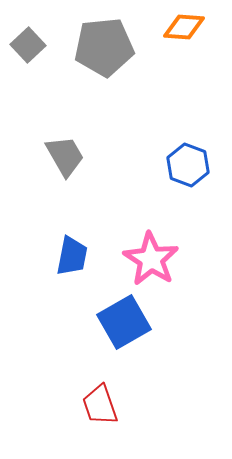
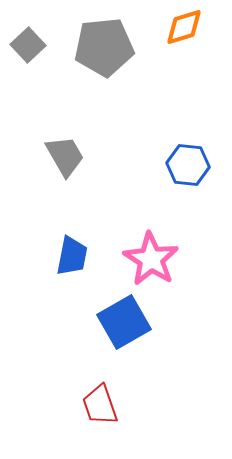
orange diamond: rotated 21 degrees counterclockwise
blue hexagon: rotated 15 degrees counterclockwise
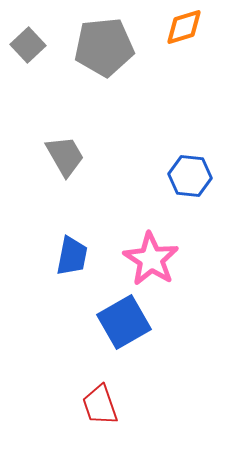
blue hexagon: moved 2 px right, 11 px down
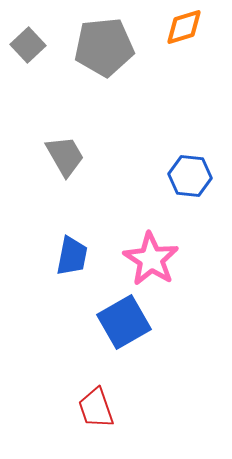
red trapezoid: moved 4 px left, 3 px down
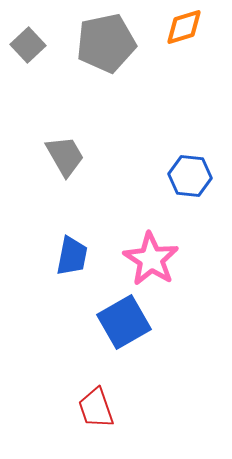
gray pentagon: moved 2 px right, 4 px up; rotated 6 degrees counterclockwise
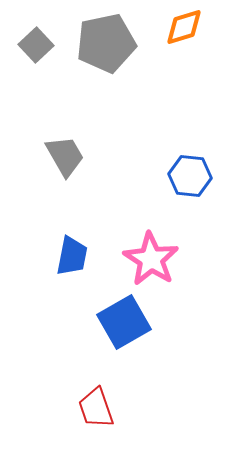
gray square: moved 8 px right
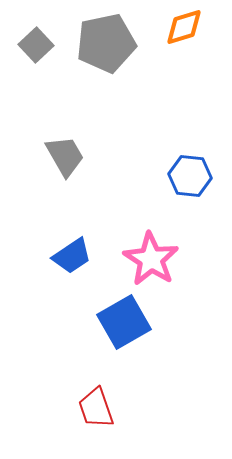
blue trapezoid: rotated 45 degrees clockwise
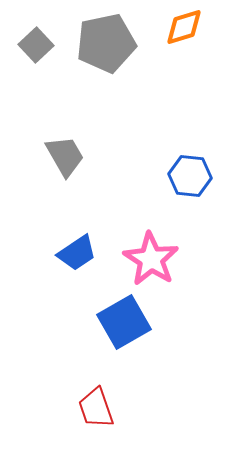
blue trapezoid: moved 5 px right, 3 px up
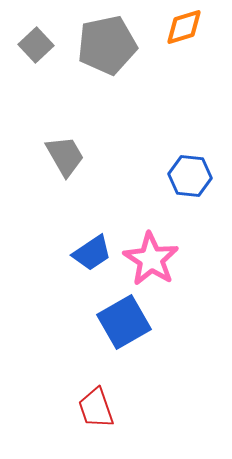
gray pentagon: moved 1 px right, 2 px down
blue trapezoid: moved 15 px right
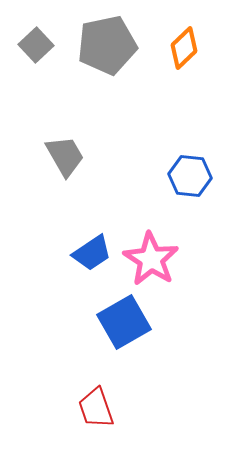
orange diamond: moved 21 px down; rotated 27 degrees counterclockwise
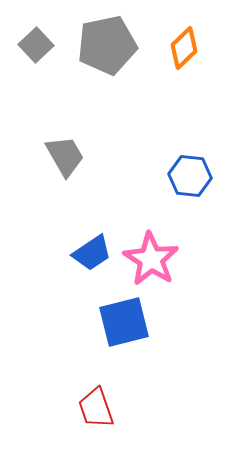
blue square: rotated 16 degrees clockwise
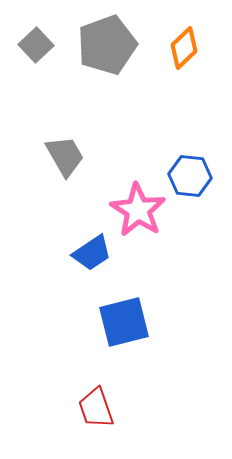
gray pentagon: rotated 8 degrees counterclockwise
pink star: moved 13 px left, 49 px up
